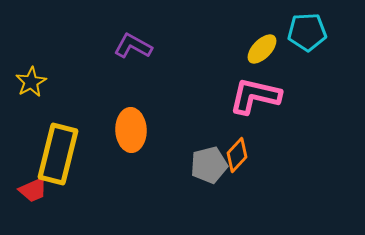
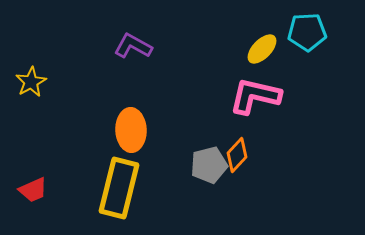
yellow rectangle: moved 61 px right, 34 px down
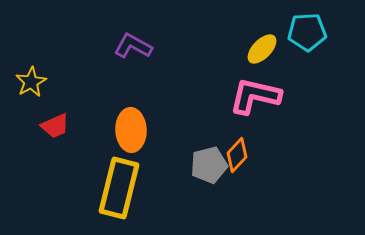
red trapezoid: moved 22 px right, 64 px up
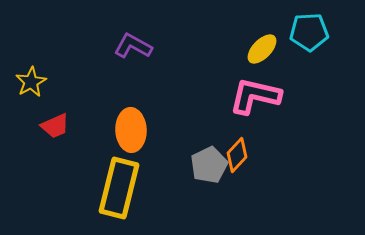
cyan pentagon: moved 2 px right
gray pentagon: rotated 12 degrees counterclockwise
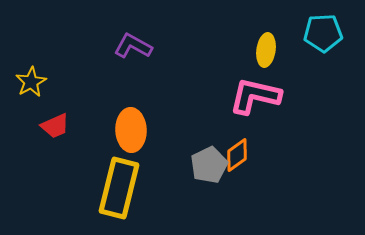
cyan pentagon: moved 14 px right, 1 px down
yellow ellipse: moved 4 px right, 1 px down; rotated 36 degrees counterclockwise
orange diamond: rotated 12 degrees clockwise
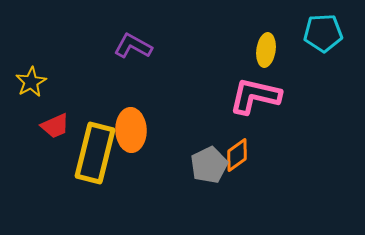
yellow rectangle: moved 24 px left, 35 px up
